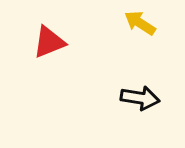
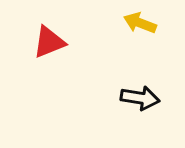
yellow arrow: rotated 12 degrees counterclockwise
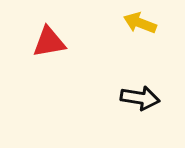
red triangle: rotated 12 degrees clockwise
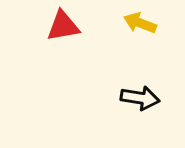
red triangle: moved 14 px right, 16 px up
